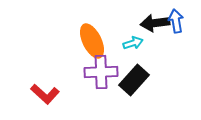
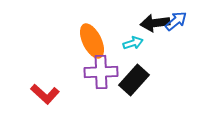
blue arrow: rotated 60 degrees clockwise
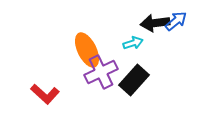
orange ellipse: moved 5 px left, 9 px down
purple cross: rotated 24 degrees counterclockwise
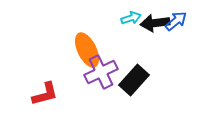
cyan arrow: moved 2 px left, 25 px up
red L-shape: rotated 56 degrees counterclockwise
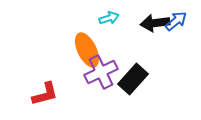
cyan arrow: moved 22 px left
black rectangle: moved 1 px left, 1 px up
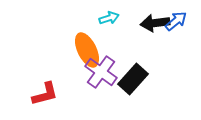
purple cross: rotated 28 degrees counterclockwise
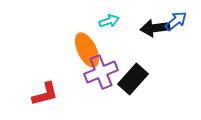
cyan arrow: moved 3 px down
black arrow: moved 5 px down
purple cross: rotated 32 degrees clockwise
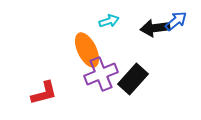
purple cross: moved 2 px down
red L-shape: moved 1 px left, 1 px up
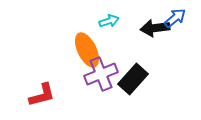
blue arrow: moved 1 px left, 3 px up
red L-shape: moved 2 px left, 2 px down
